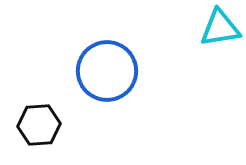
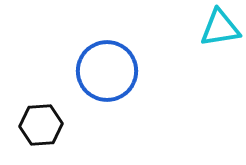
black hexagon: moved 2 px right
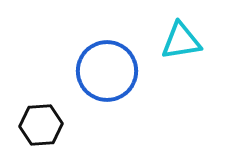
cyan triangle: moved 39 px left, 13 px down
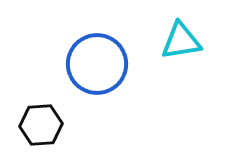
blue circle: moved 10 px left, 7 px up
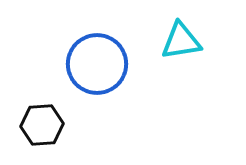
black hexagon: moved 1 px right
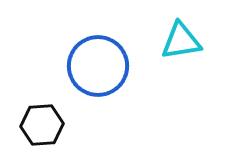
blue circle: moved 1 px right, 2 px down
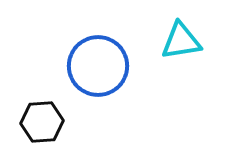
black hexagon: moved 3 px up
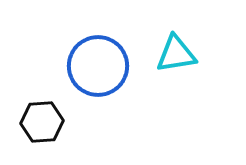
cyan triangle: moved 5 px left, 13 px down
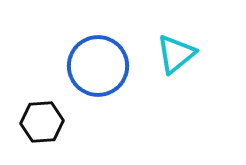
cyan triangle: rotated 30 degrees counterclockwise
